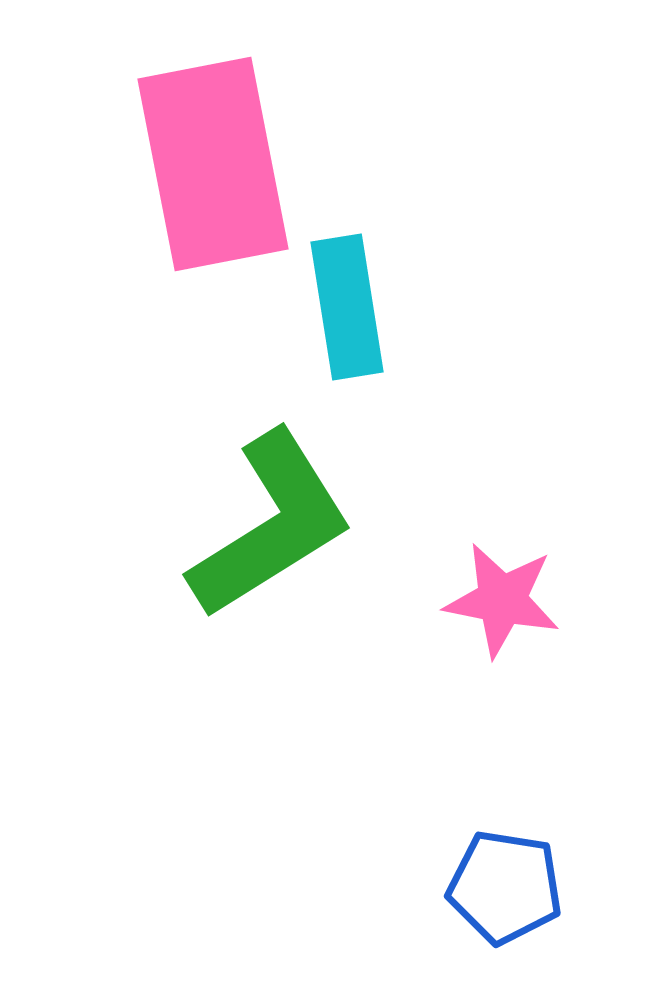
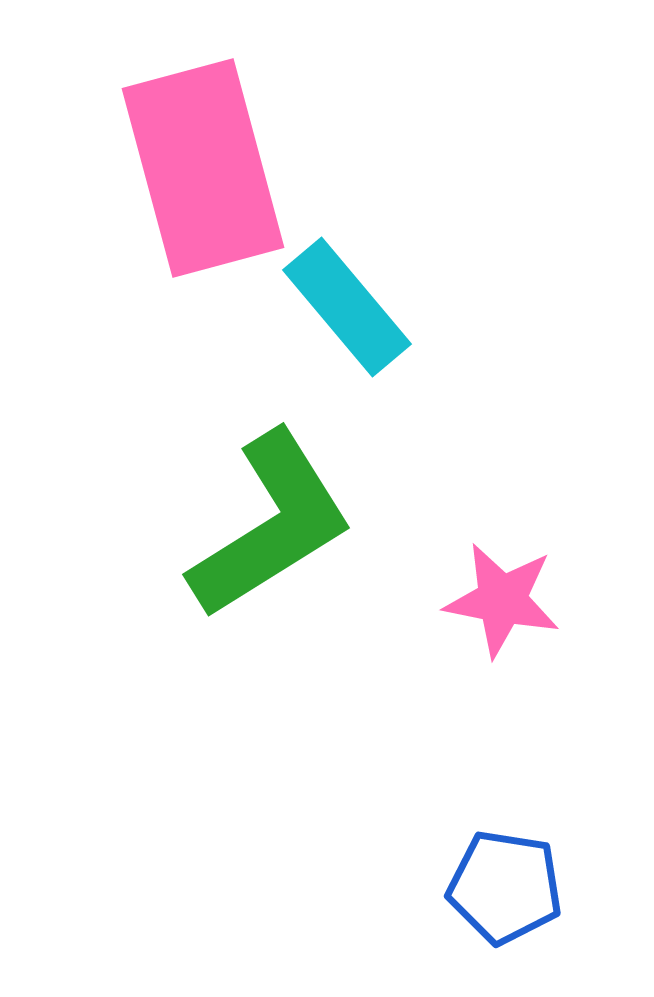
pink rectangle: moved 10 px left, 4 px down; rotated 4 degrees counterclockwise
cyan rectangle: rotated 31 degrees counterclockwise
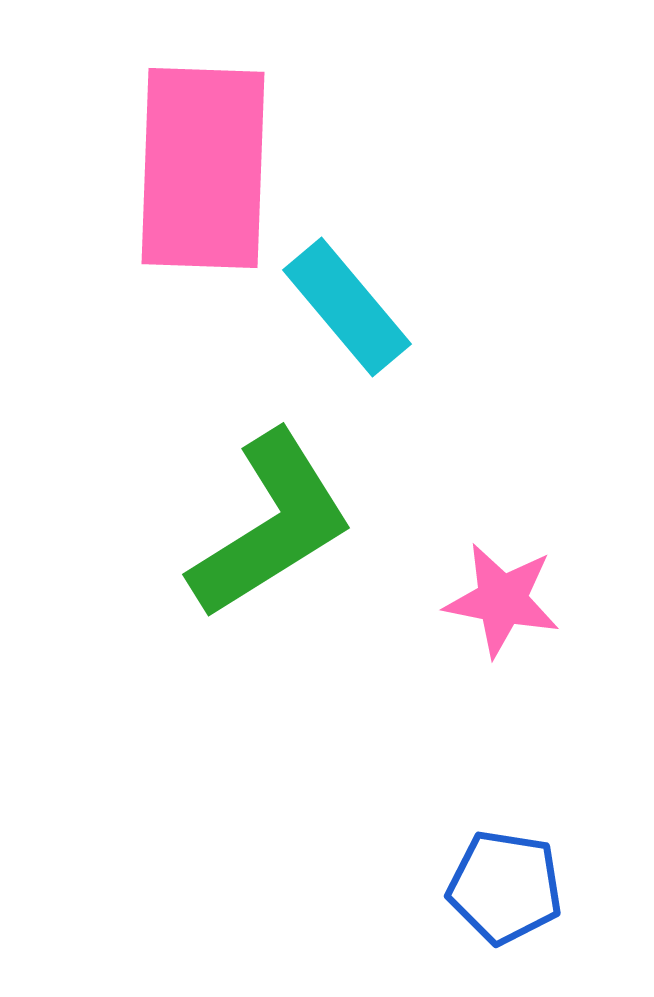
pink rectangle: rotated 17 degrees clockwise
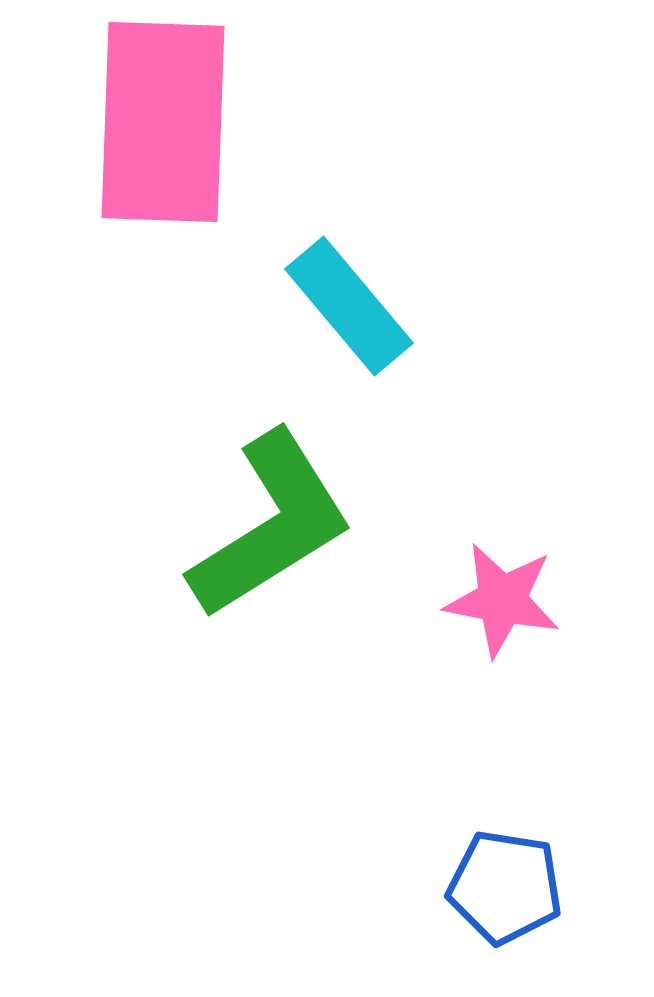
pink rectangle: moved 40 px left, 46 px up
cyan rectangle: moved 2 px right, 1 px up
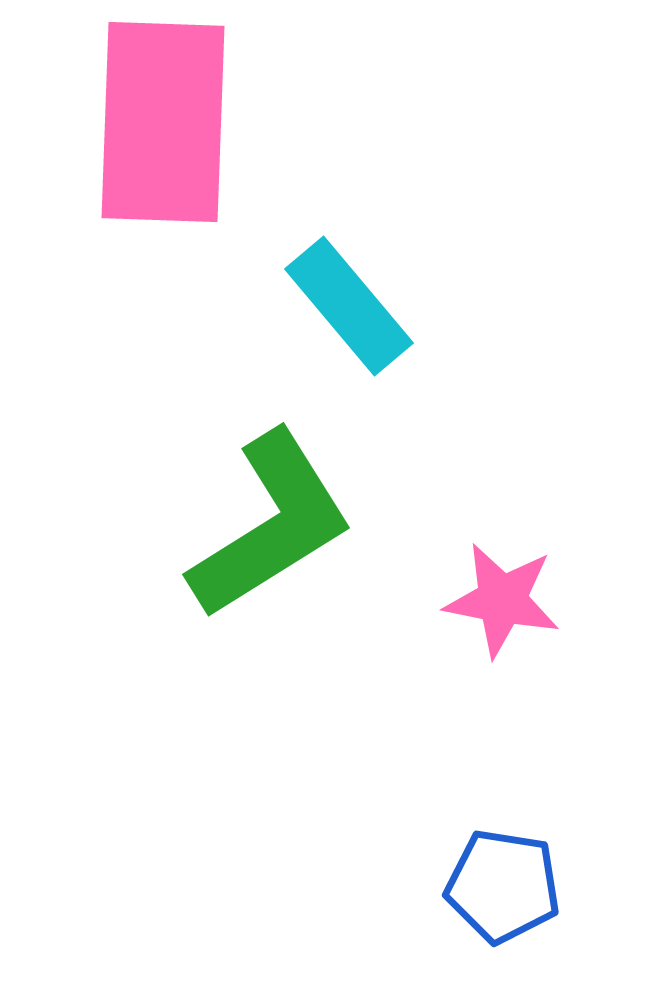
blue pentagon: moved 2 px left, 1 px up
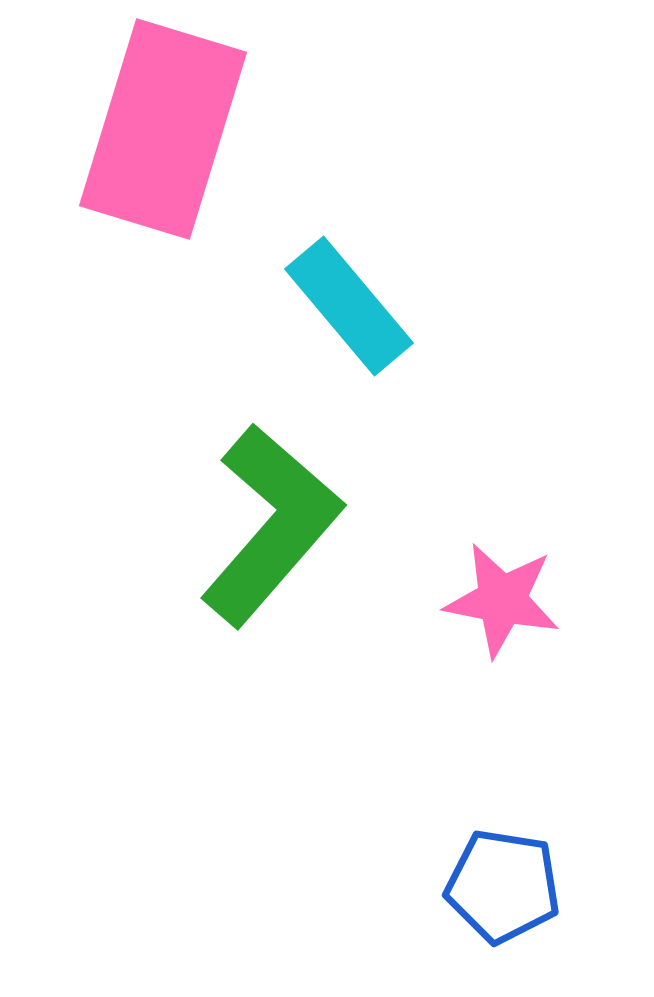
pink rectangle: moved 7 px down; rotated 15 degrees clockwise
green L-shape: rotated 17 degrees counterclockwise
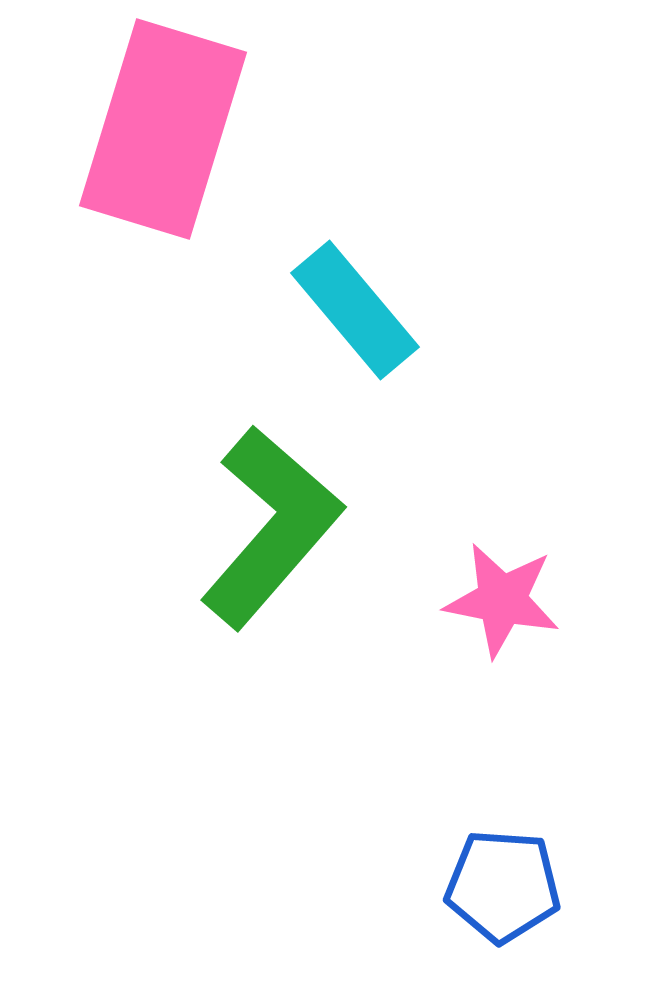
cyan rectangle: moved 6 px right, 4 px down
green L-shape: moved 2 px down
blue pentagon: rotated 5 degrees counterclockwise
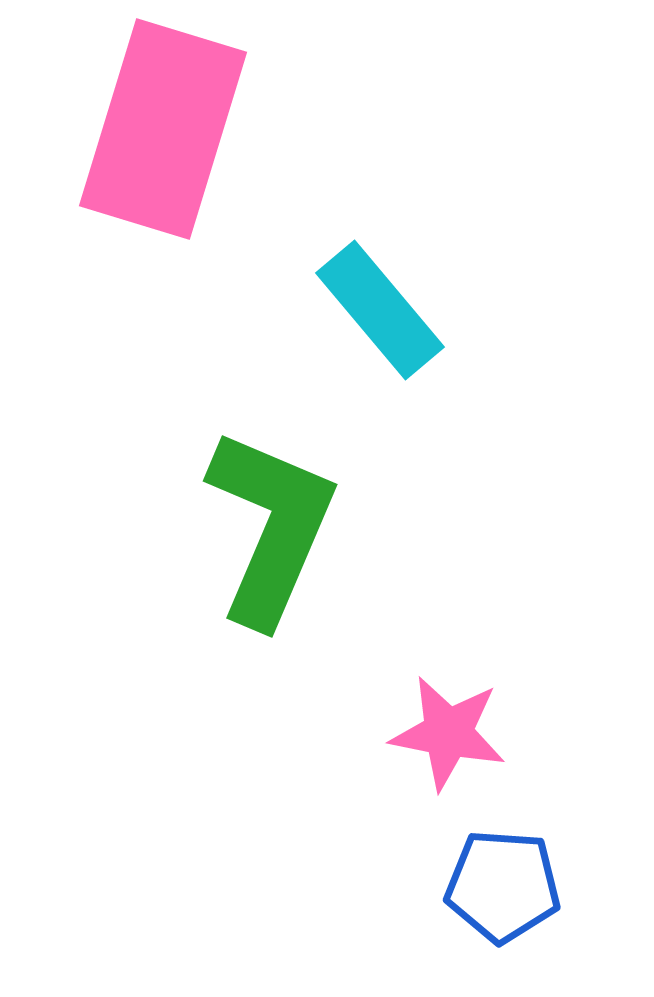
cyan rectangle: moved 25 px right
green L-shape: rotated 18 degrees counterclockwise
pink star: moved 54 px left, 133 px down
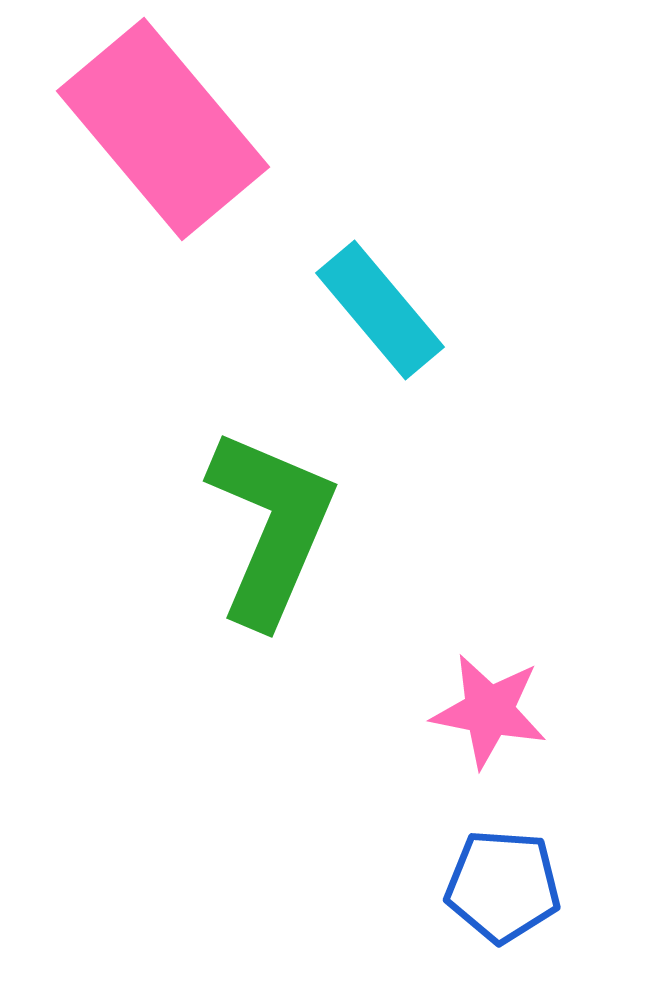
pink rectangle: rotated 57 degrees counterclockwise
pink star: moved 41 px right, 22 px up
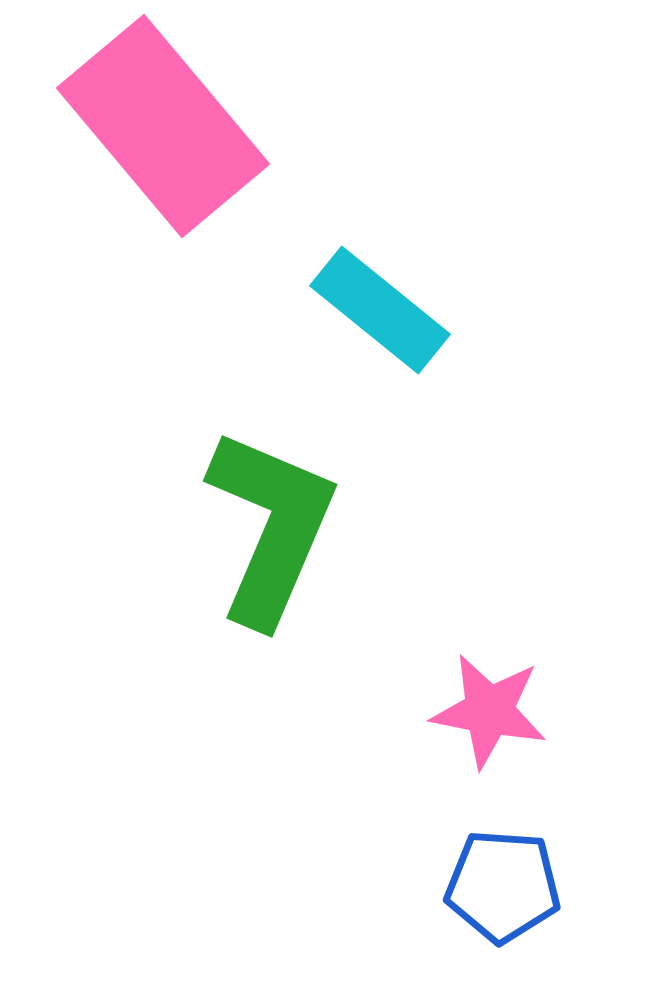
pink rectangle: moved 3 px up
cyan rectangle: rotated 11 degrees counterclockwise
